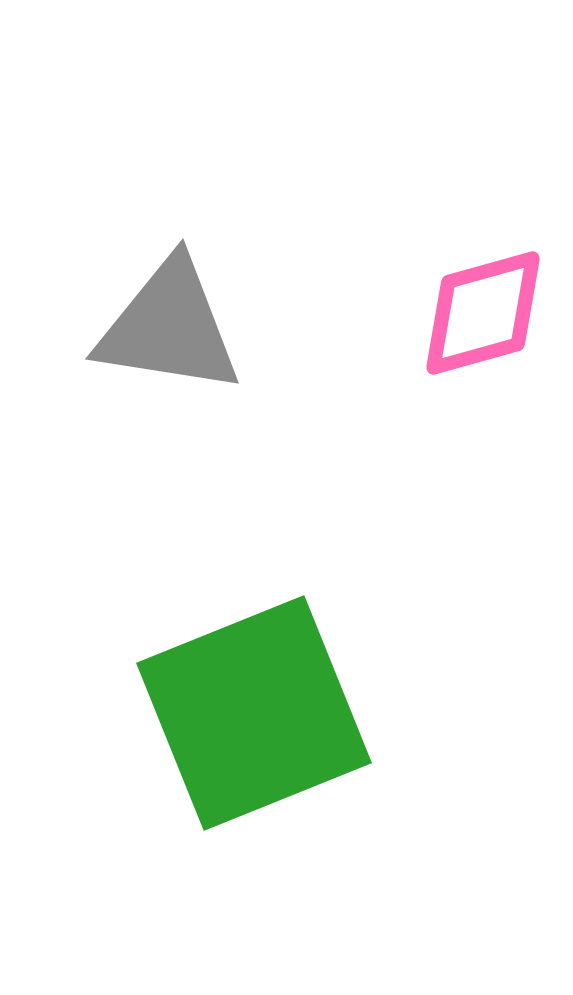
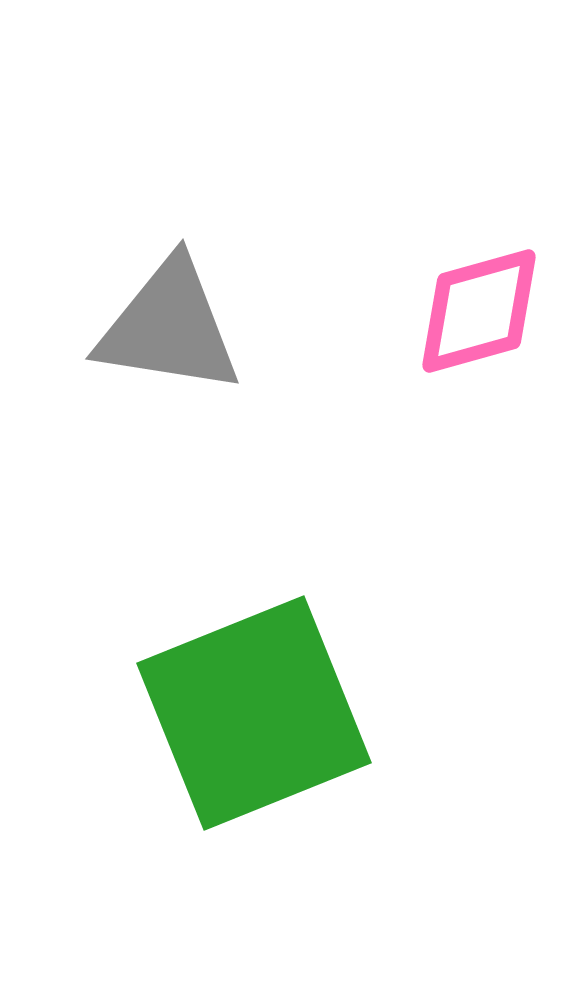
pink diamond: moved 4 px left, 2 px up
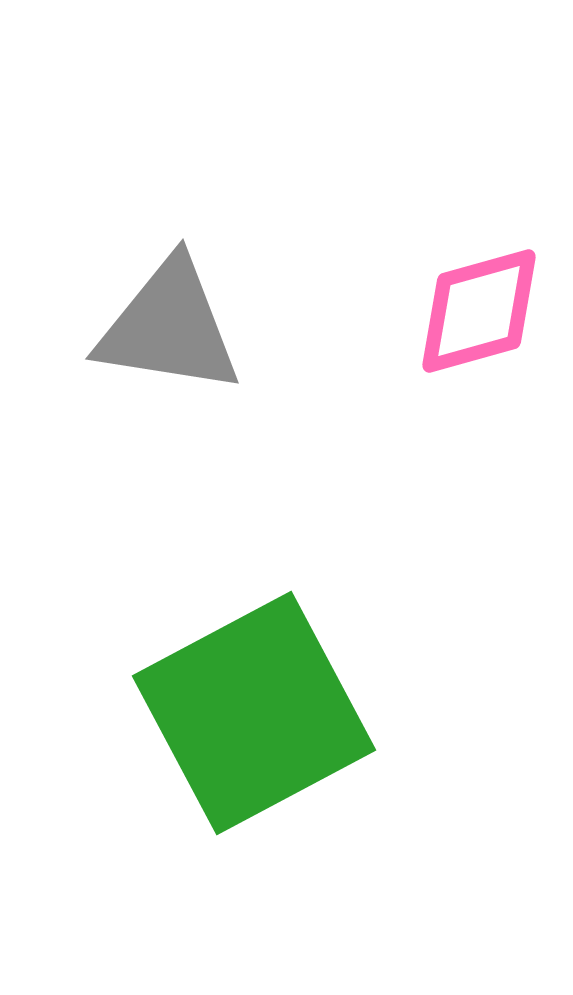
green square: rotated 6 degrees counterclockwise
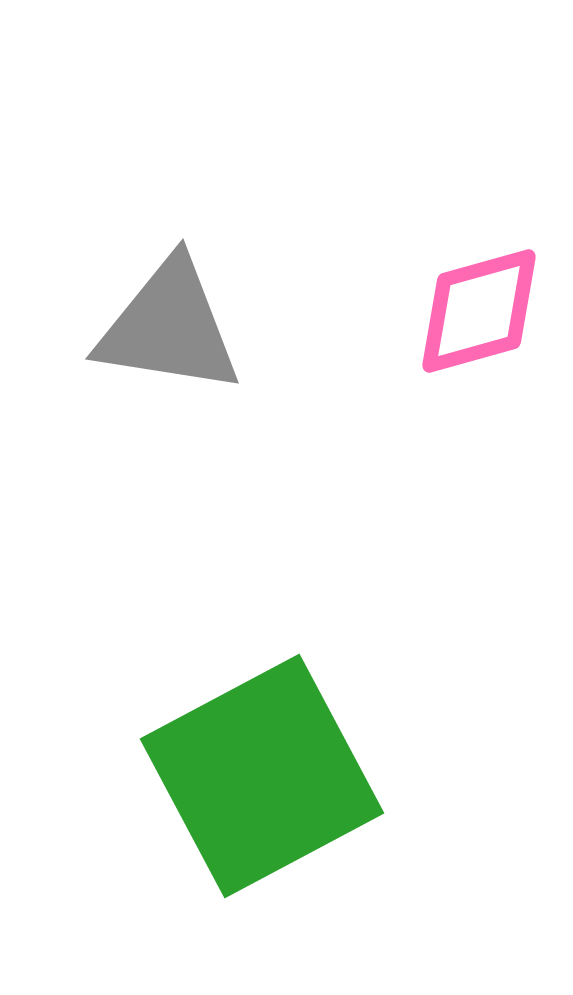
green square: moved 8 px right, 63 px down
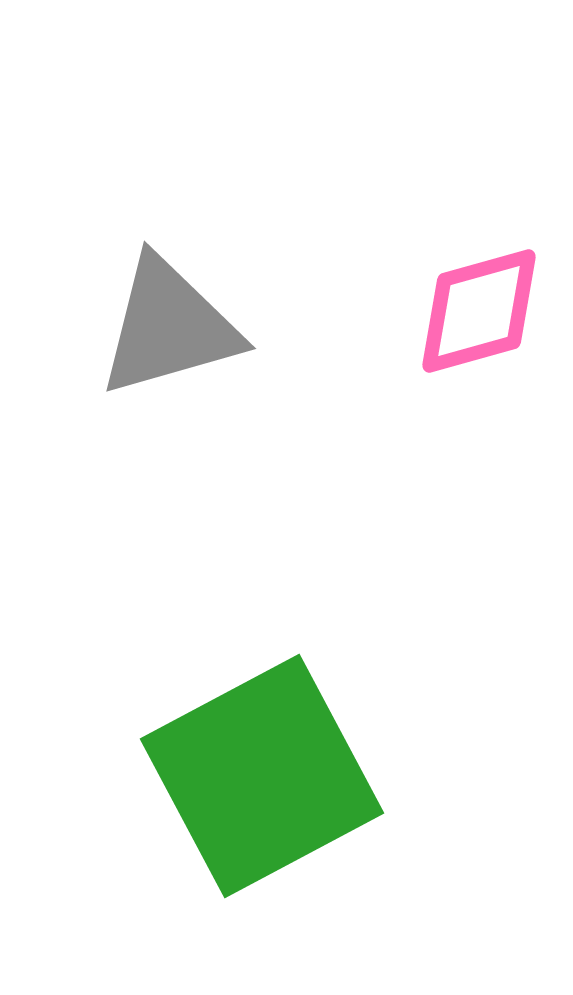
gray triangle: rotated 25 degrees counterclockwise
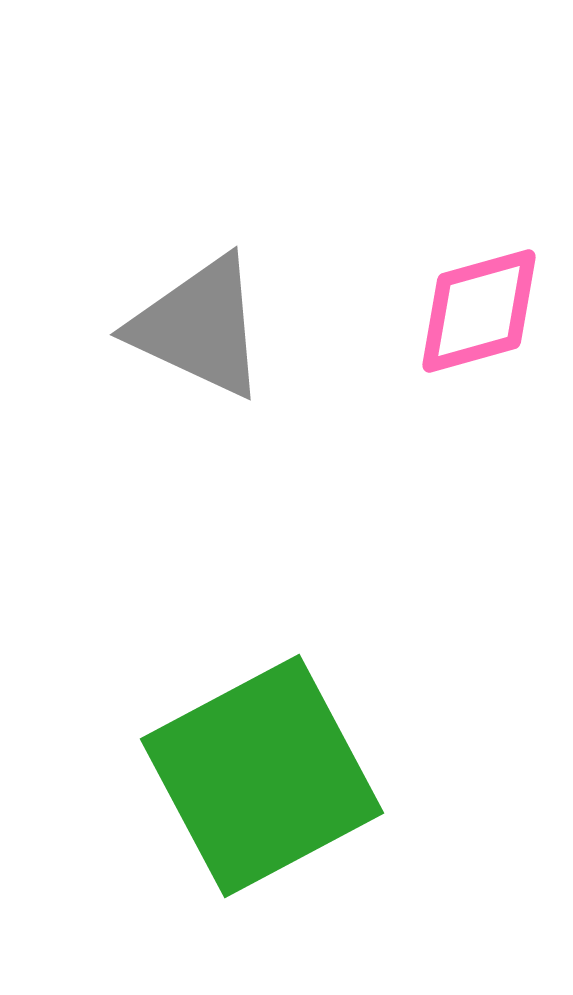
gray triangle: moved 30 px right; rotated 41 degrees clockwise
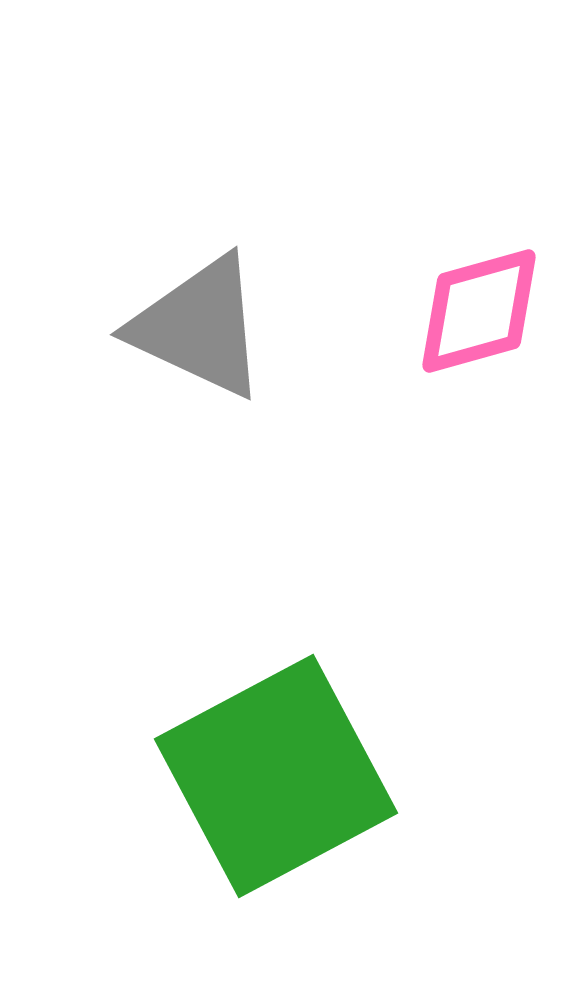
green square: moved 14 px right
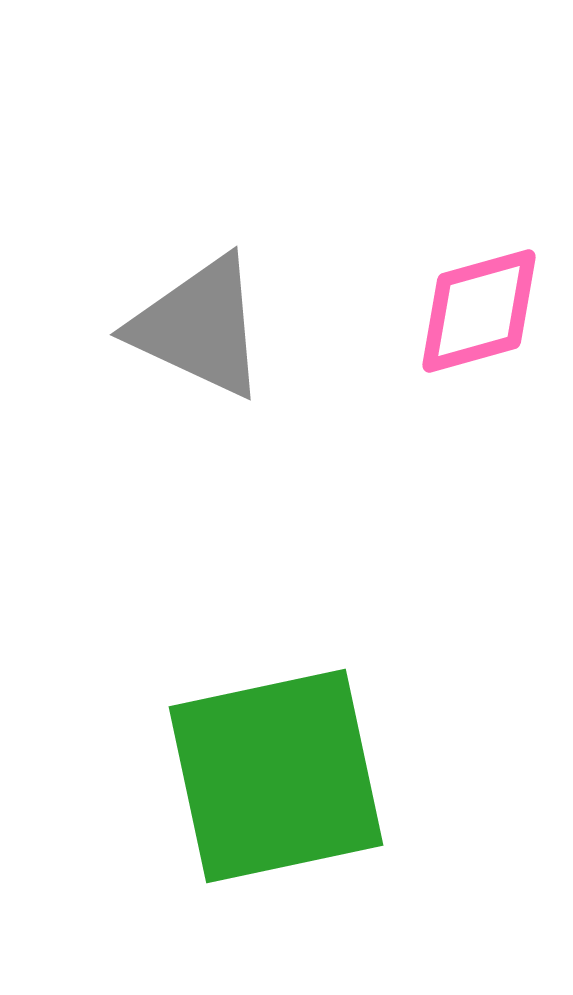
green square: rotated 16 degrees clockwise
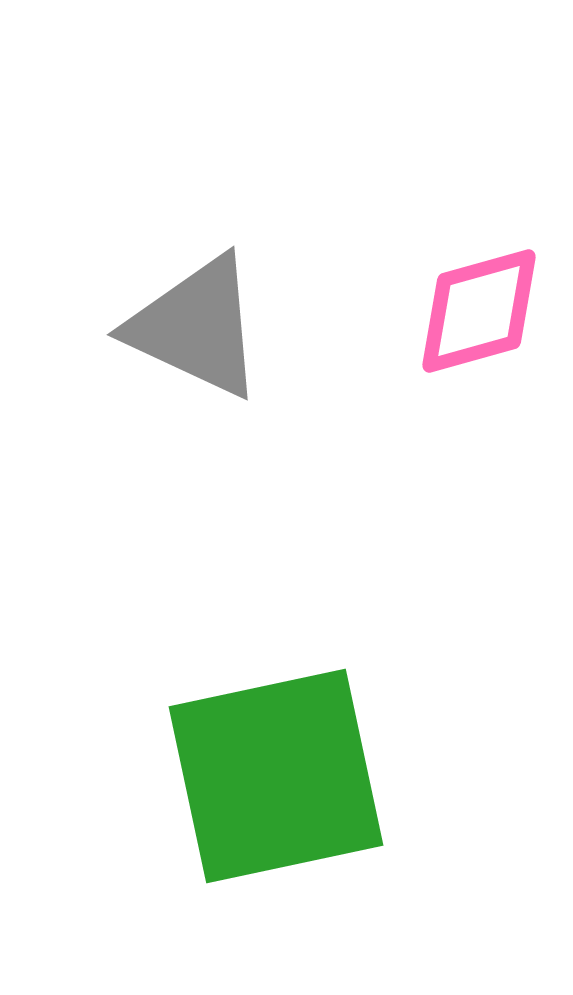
gray triangle: moved 3 px left
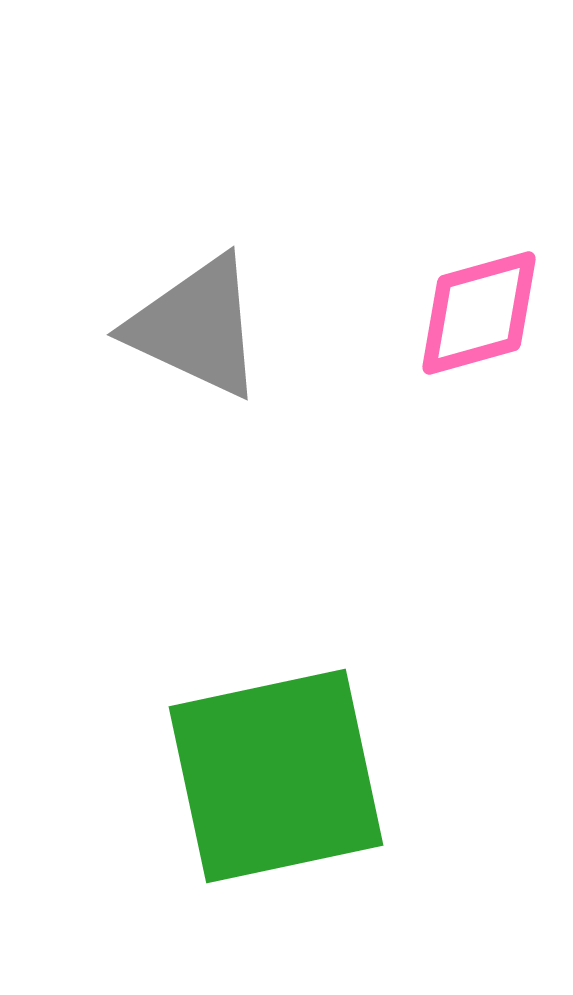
pink diamond: moved 2 px down
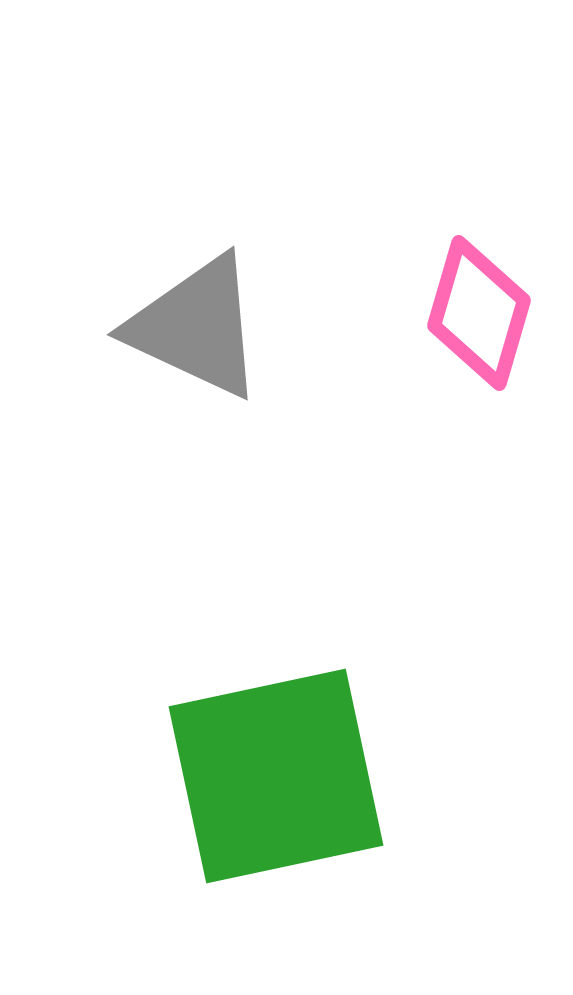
pink diamond: rotated 58 degrees counterclockwise
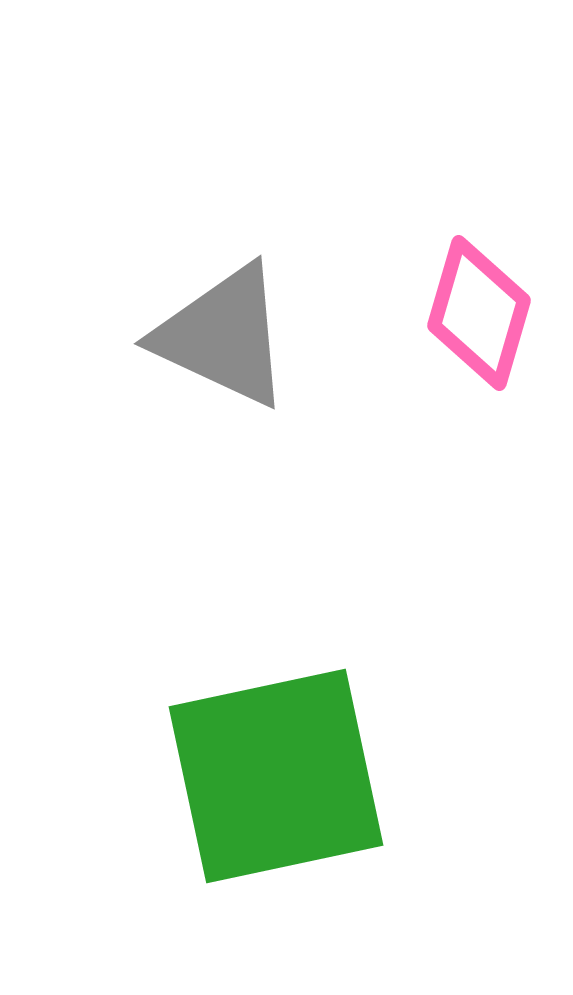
gray triangle: moved 27 px right, 9 px down
